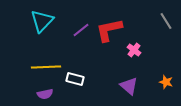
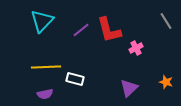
red L-shape: rotated 92 degrees counterclockwise
pink cross: moved 2 px right, 2 px up; rotated 24 degrees clockwise
purple triangle: moved 2 px down; rotated 36 degrees clockwise
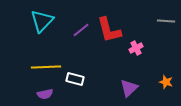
gray line: rotated 54 degrees counterclockwise
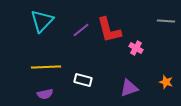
pink cross: rotated 32 degrees counterclockwise
white rectangle: moved 8 px right, 1 px down
purple triangle: rotated 24 degrees clockwise
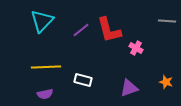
gray line: moved 1 px right
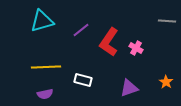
cyan triangle: rotated 30 degrees clockwise
red L-shape: moved 12 px down; rotated 48 degrees clockwise
orange star: rotated 16 degrees clockwise
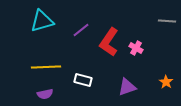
purple triangle: moved 2 px left, 1 px up
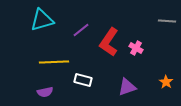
cyan triangle: moved 1 px up
yellow line: moved 8 px right, 5 px up
purple semicircle: moved 2 px up
